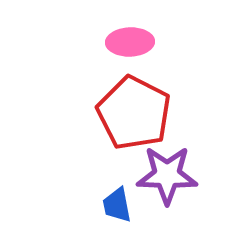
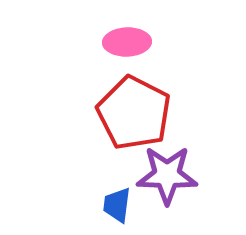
pink ellipse: moved 3 px left
blue trapezoid: rotated 18 degrees clockwise
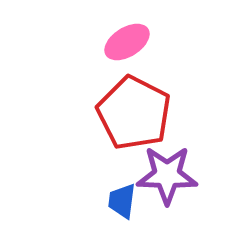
pink ellipse: rotated 30 degrees counterclockwise
blue trapezoid: moved 5 px right, 4 px up
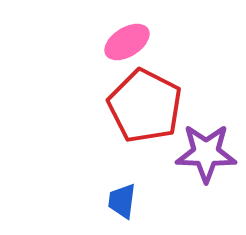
red pentagon: moved 11 px right, 7 px up
purple star: moved 39 px right, 22 px up
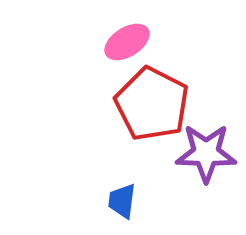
red pentagon: moved 7 px right, 2 px up
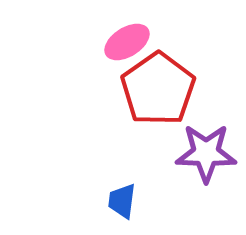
red pentagon: moved 6 px right, 15 px up; rotated 10 degrees clockwise
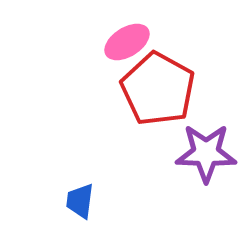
red pentagon: rotated 8 degrees counterclockwise
blue trapezoid: moved 42 px left
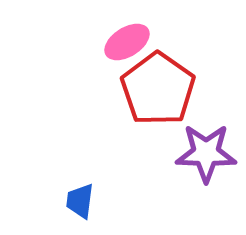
red pentagon: rotated 6 degrees clockwise
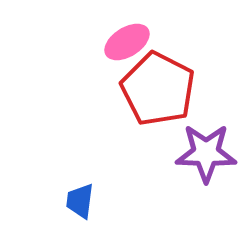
red pentagon: rotated 8 degrees counterclockwise
